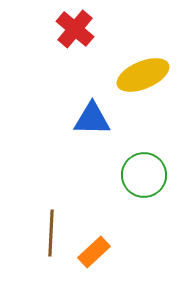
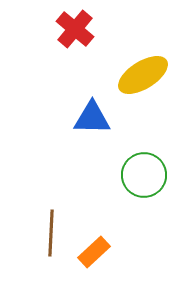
yellow ellipse: rotated 9 degrees counterclockwise
blue triangle: moved 1 px up
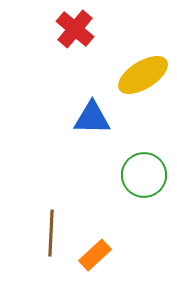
orange rectangle: moved 1 px right, 3 px down
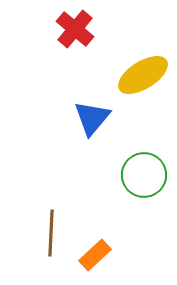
blue triangle: rotated 51 degrees counterclockwise
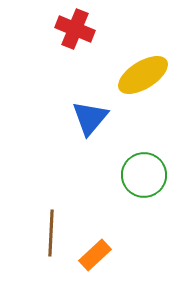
red cross: rotated 18 degrees counterclockwise
blue triangle: moved 2 px left
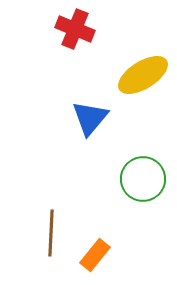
green circle: moved 1 px left, 4 px down
orange rectangle: rotated 8 degrees counterclockwise
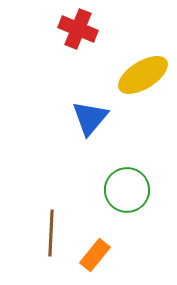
red cross: moved 3 px right
green circle: moved 16 px left, 11 px down
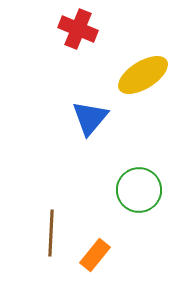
green circle: moved 12 px right
